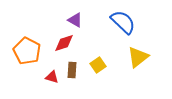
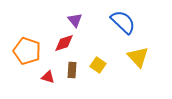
purple triangle: rotated 21 degrees clockwise
orange pentagon: rotated 8 degrees counterclockwise
yellow triangle: rotated 35 degrees counterclockwise
yellow square: rotated 21 degrees counterclockwise
red triangle: moved 4 px left
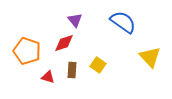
blue semicircle: rotated 8 degrees counterclockwise
yellow triangle: moved 12 px right
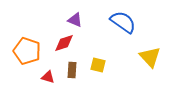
purple triangle: rotated 28 degrees counterclockwise
yellow square: rotated 21 degrees counterclockwise
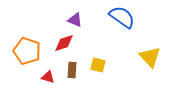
blue semicircle: moved 1 px left, 5 px up
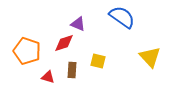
purple triangle: moved 3 px right, 4 px down
yellow square: moved 4 px up
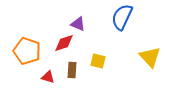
blue semicircle: rotated 100 degrees counterclockwise
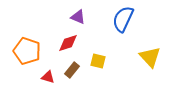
blue semicircle: moved 1 px right, 2 px down
purple triangle: moved 7 px up
red diamond: moved 4 px right
brown rectangle: rotated 35 degrees clockwise
